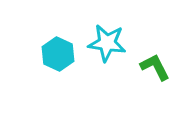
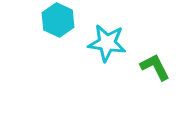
cyan hexagon: moved 34 px up
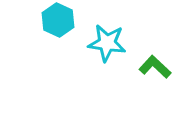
green L-shape: rotated 20 degrees counterclockwise
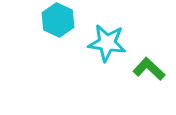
green L-shape: moved 6 px left, 2 px down
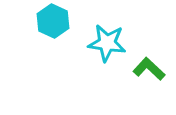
cyan hexagon: moved 5 px left, 1 px down
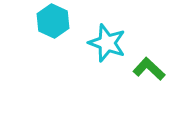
cyan star: rotated 12 degrees clockwise
